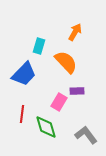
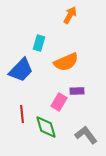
orange arrow: moved 5 px left, 17 px up
cyan rectangle: moved 3 px up
orange semicircle: rotated 110 degrees clockwise
blue trapezoid: moved 3 px left, 4 px up
red line: rotated 12 degrees counterclockwise
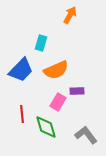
cyan rectangle: moved 2 px right
orange semicircle: moved 10 px left, 8 px down
pink rectangle: moved 1 px left
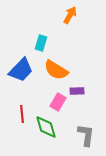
orange semicircle: rotated 55 degrees clockwise
gray L-shape: rotated 45 degrees clockwise
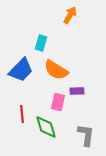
pink rectangle: rotated 18 degrees counterclockwise
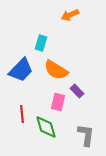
orange arrow: rotated 144 degrees counterclockwise
purple rectangle: rotated 48 degrees clockwise
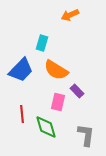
cyan rectangle: moved 1 px right
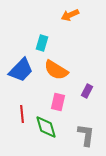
purple rectangle: moved 10 px right; rotated 72 degrees clockwise
